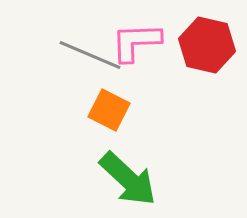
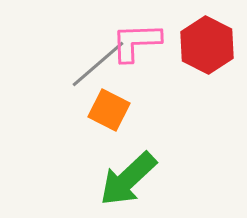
red hexagon: rotated 14 degrees clockwise
gray line: moved 8 px right, 9 px down; rotated 64 degrees counterclockwise
green arrow: rotated 94 degrees clockwise
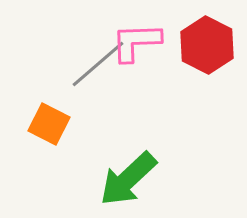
orange square: moved 60 px left, 14 px down
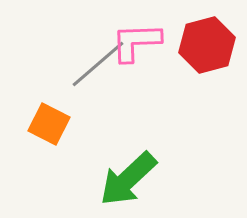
red hexagon: rotated 18 degrees clockwise
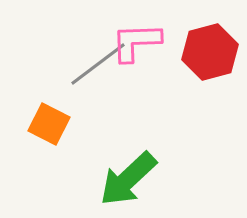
red hexagon: moved 3 px right, 7 px down
gray line: rotated 4 degrees clockwise
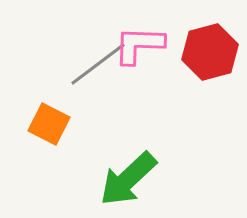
pink L-shape: moved 3 px right, 3 px down; rotated 4 degrees clockwise
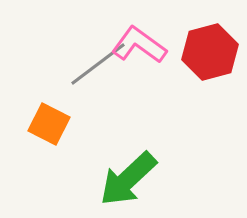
pink L-shape: rotated 34 degrees clockwise
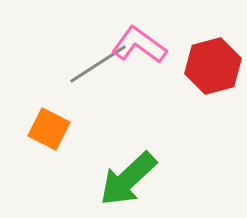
red hexagon: moved 3 px right, 14 px down
gray line: rotated 4 degrees clockwise
orange square: moved 5 px down
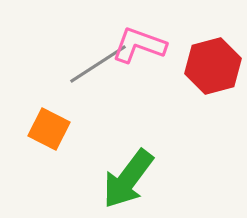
pink L-shape: rotated 16 degrees counterclockwise
green arrow: rotated 10 degrees counterclockwise
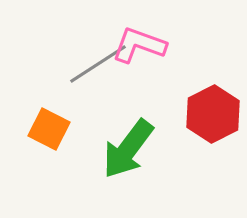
red hexagon: moved 48 px down; rotated 12 degrees counterclockwise
green arrow: moved 30 px up
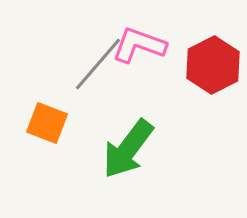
gray line: rotated 16 degrees counterclockwise
red hexagon: moved 49 px up
orange square: moved 2 px left, 6 px up; rotated 6 degrees counterclockwise
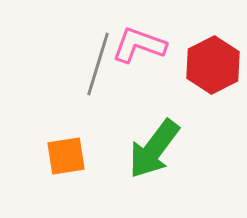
gray line: rotated 24 degrees counterclockwise
orange square: moved 19 px right, 33 px down; rotated 30 degrees counterclockwise
green arrow: moved 26 px right
